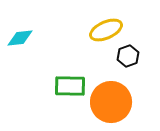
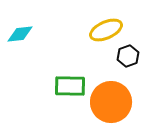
cyan diamond: moved 4 px up
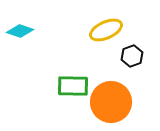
cyan diamond: moved 3 px up; rotated 24 degrees clockwise
black hexagon: moved 4 px right
green rectangle: moved 3 px right
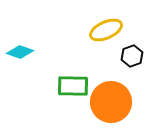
cyan diamond: moved 21 px down
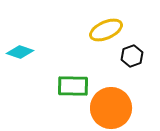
orange circle: moved 6 px down
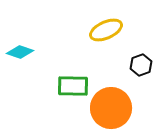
black hexagon: moved 9 px right, 9 px down
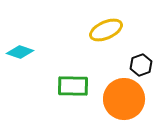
orange circle: moved 13 px right, 9 px up
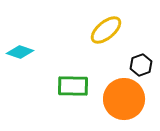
yellow ellipse: rotated 16 degrees counterclockwise
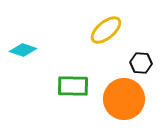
cyan diamond: moved 3 px right, 2 px up
black hexagon: moved 2 px up; rotated 25 degrees clockwise
